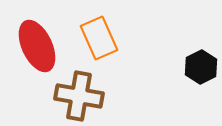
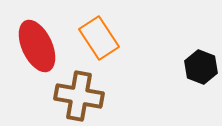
orange rectangle: rotated 9 degrees counterclockwise
black hexagon: rotated 12 degrees counterclockwise
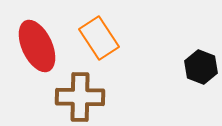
brown cross: moved 1 px right, 1 px down; rotated 9 degrees counterclockwise
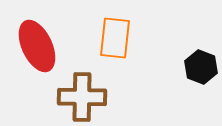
orange rectangle: moved 16 px right; rotated 39 degrees clockwise
brown cross: moved 2 px right
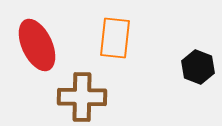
red ellipse: moved 1 px up
black hexagon: moved 3 px left
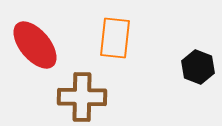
red ellipse: moved 2 px left; rotated 15 degrees counterclockwise
